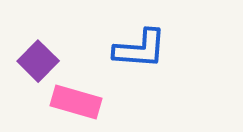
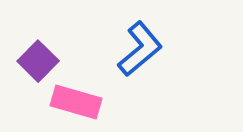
blue L-shape: rotated 44 degrees counterclockwise
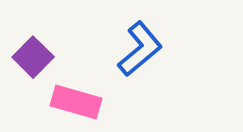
purple square: moved 5 px left, 4 px up
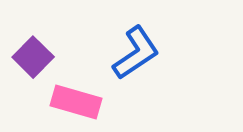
blue L-shape: moved 4 px left, 4 px down; rotated 6 degrees clockwise
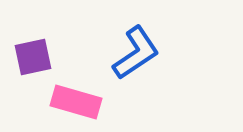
purple square: rotated 33 degrees clockwise
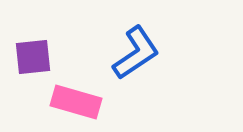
purple square: rotated 6 degrees clockwise
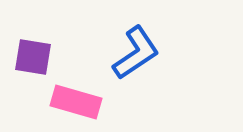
purple square: rotated 15 degrees clockwise
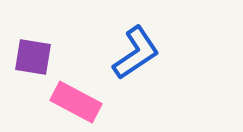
pink rectangle: rotated 12 degrees clockwise
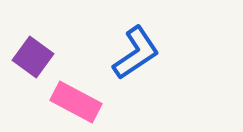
purple square: rotated 27 degrees clockwise
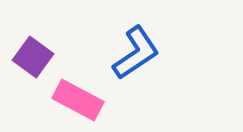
pink rectangle: moved 2 px right, 2 px up
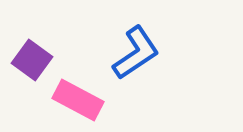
purple square: moved 1 px left, 3 px down
